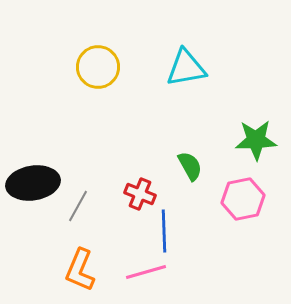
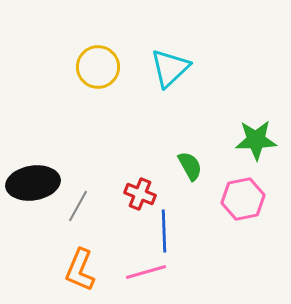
cyan triangle: moved 16 px left; rotated 33 degrees counterclockwise
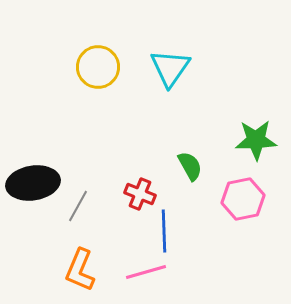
cyan triangle: rotated 12 degrees counterclockwise
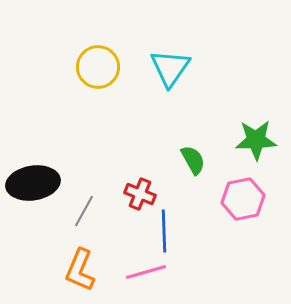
green semicircle: moved 3 px right, 6 px up
gray line: moved 6 px right, 5 px down
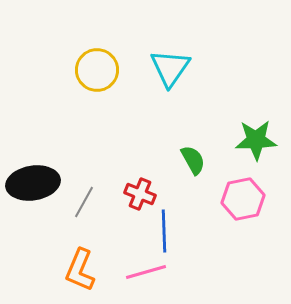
yellow circle: moved 1 px left, 3 px down
gray line: moved 9 px up
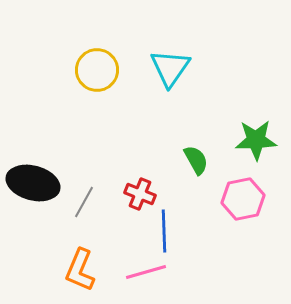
green semicircle: moved 3 px right
black ellipse: rotated 24 degrees clockwise
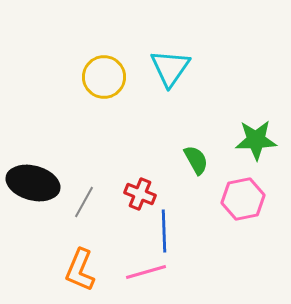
yellow circle: moved 7 px right, 7 px down
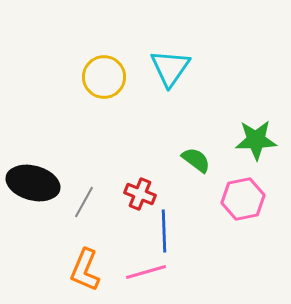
green semicircle: rotated 24 degrees counterclockwise
orange L-shape: moved 5 px right
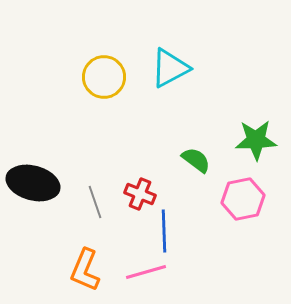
cyan triangle: rotated 27 degrees clockwise
gray line: moved 11 px right; rotated 48 degrees counterclockwise
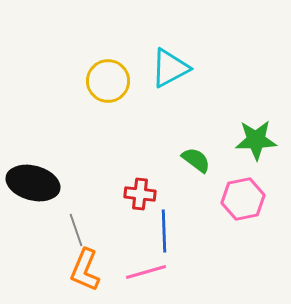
yellow circle: moved 4 px right, 4 px down
red cross: rotated 16 degrees counterclockwise
gray line: moved 19 px left, 28 px down
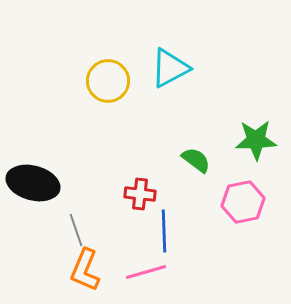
pink hexagon: moved 3 px down
